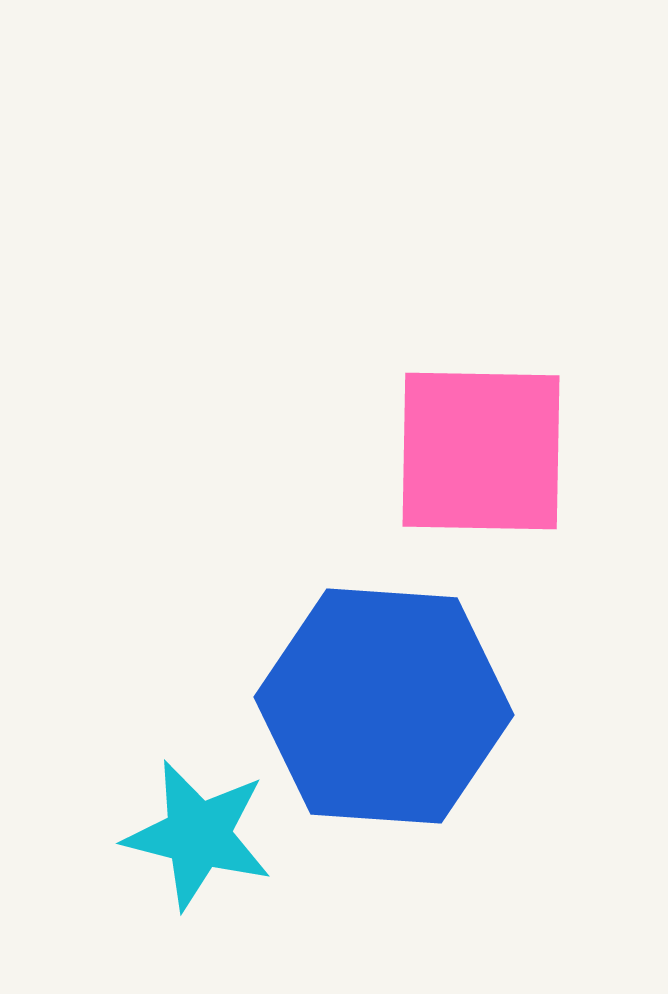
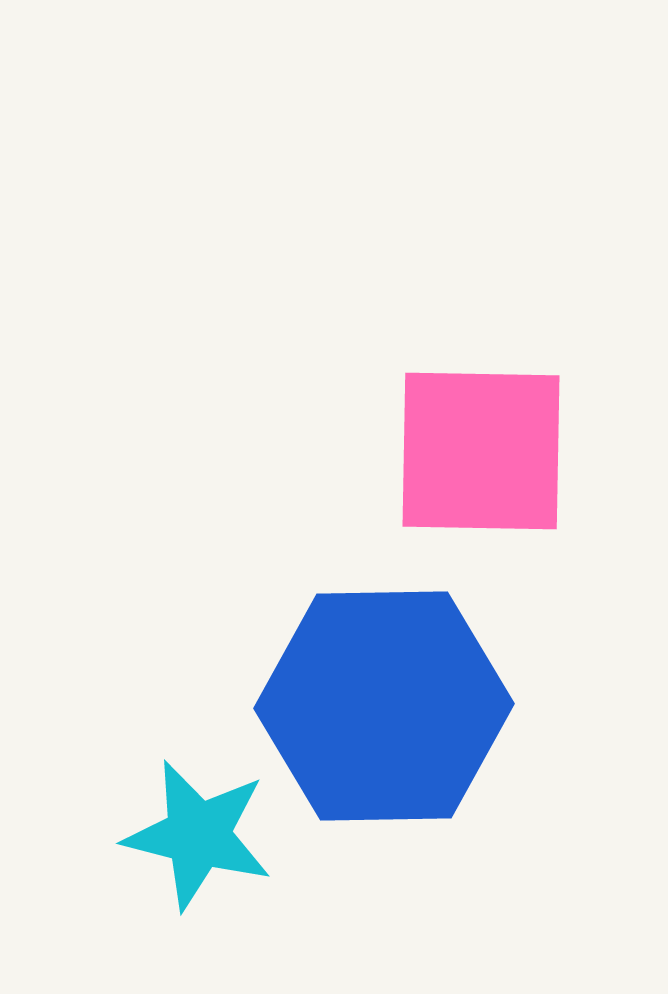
blue hexagon: rotated 5 degrees counterclockwise
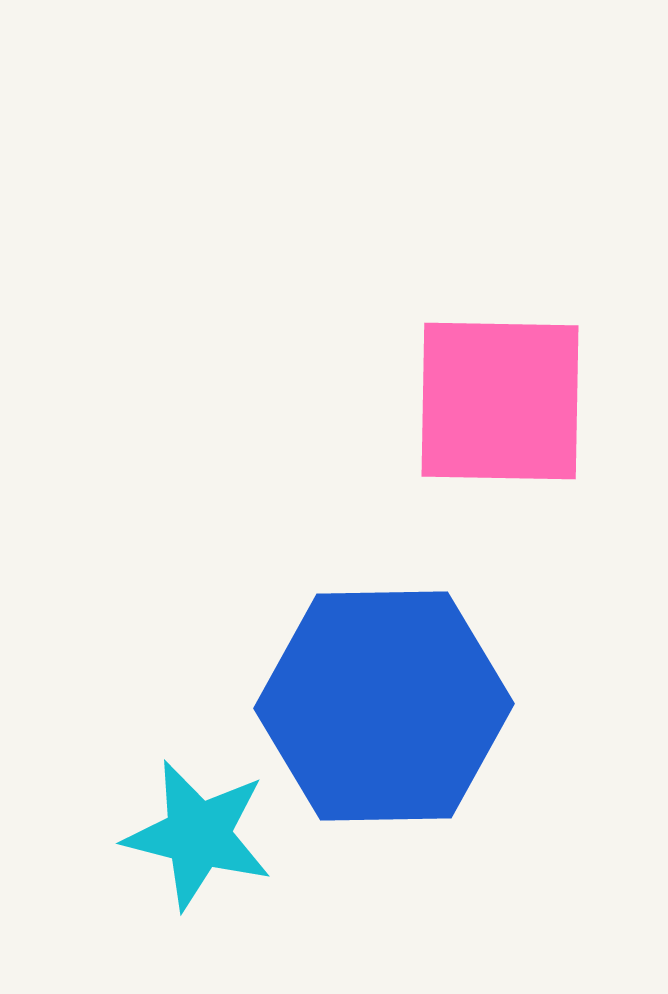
pink square: moved 19 px right, 50 px up
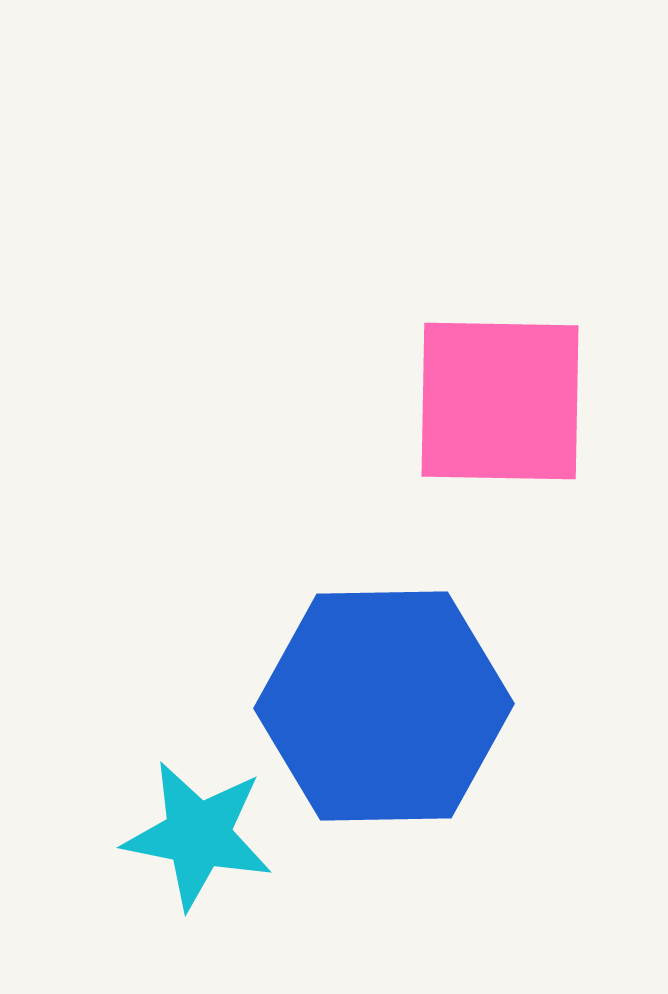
cyan star: rotated 3 degrees counterclockwise
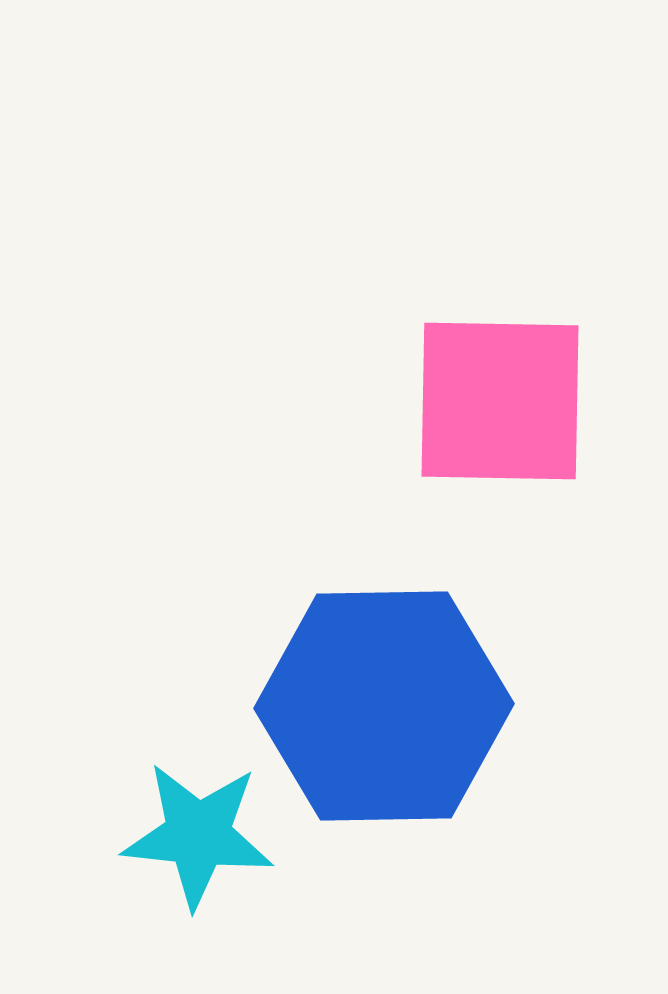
cyan star: rotated 5 degrees counterclockwise
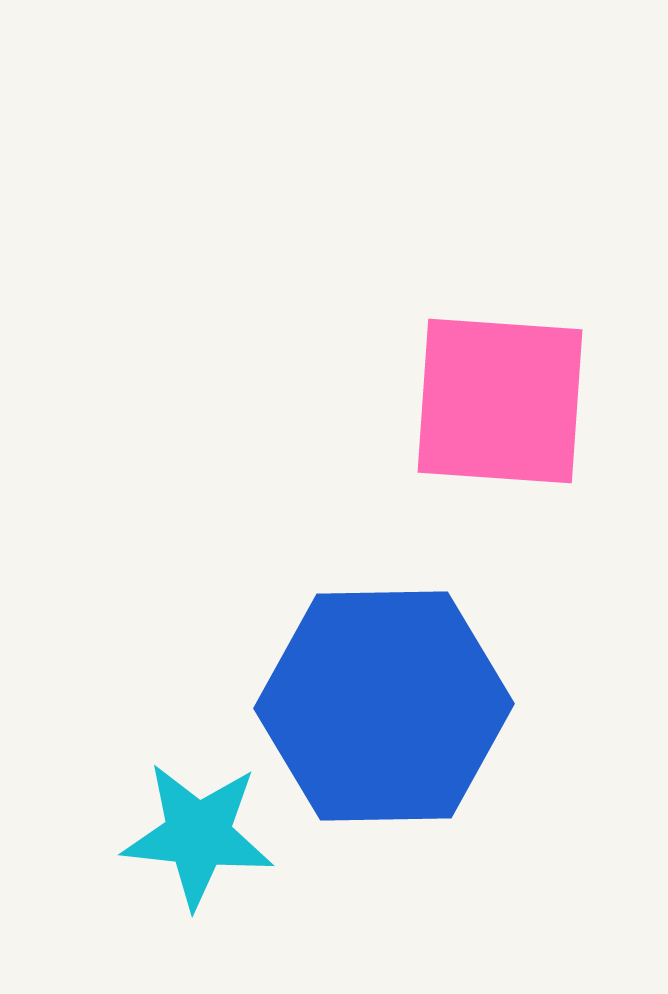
pink square: rotated 3 degrees clockwise
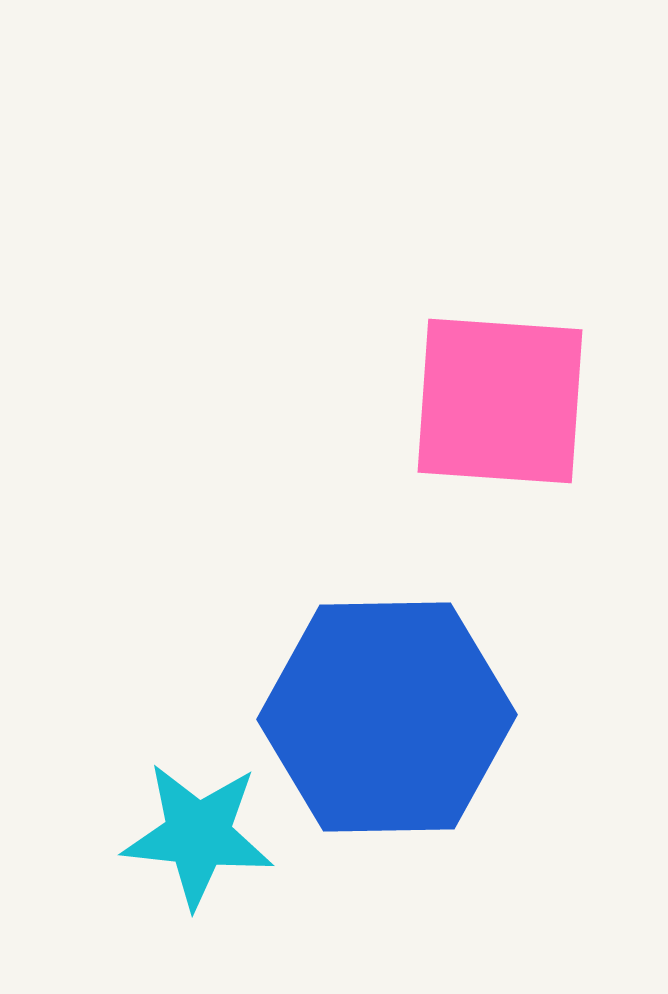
blue hexagon: moved 3 px right, 11 px down
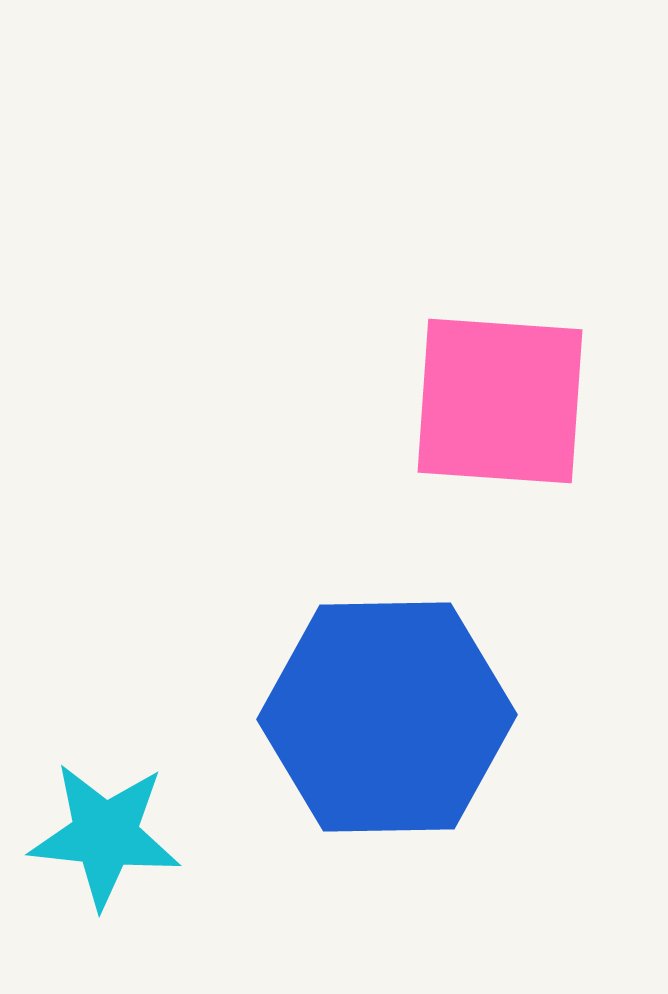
cyan star: moved 93 px left
